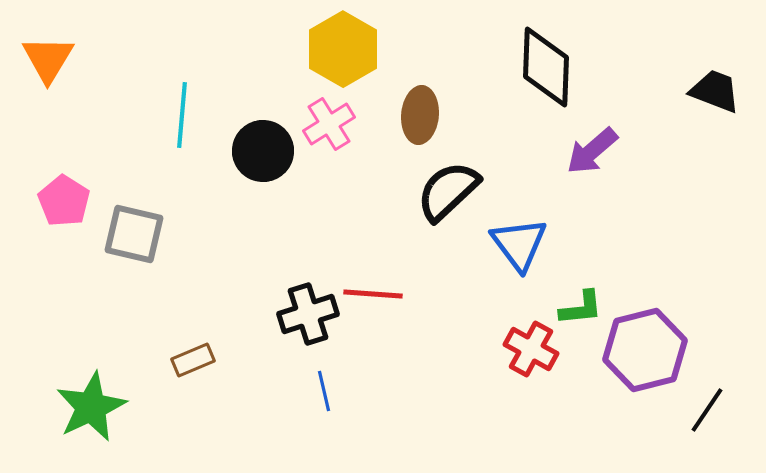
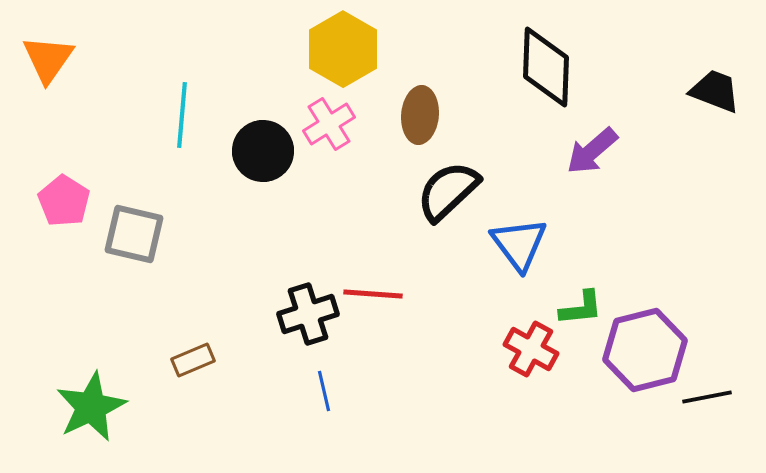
orange triangle: rotated 4 degrees clockwise
black line: moved 13 px up; rotated 45 degrees clockwise
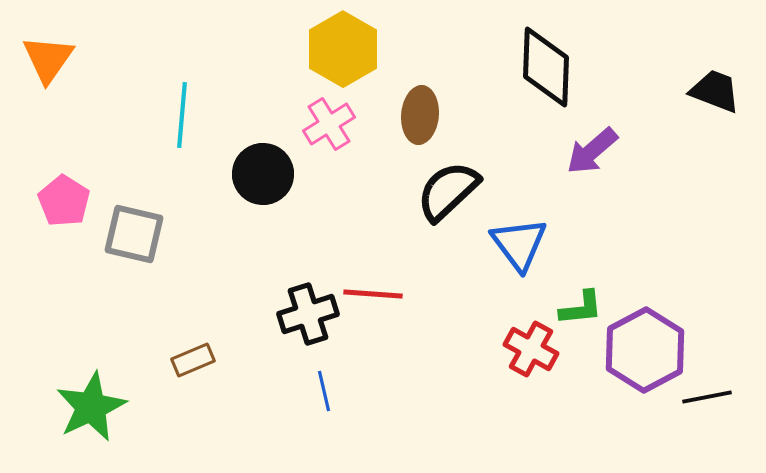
black circle: moved 23 px down
purple hexagon: rotated 14 degrees counterclockwise
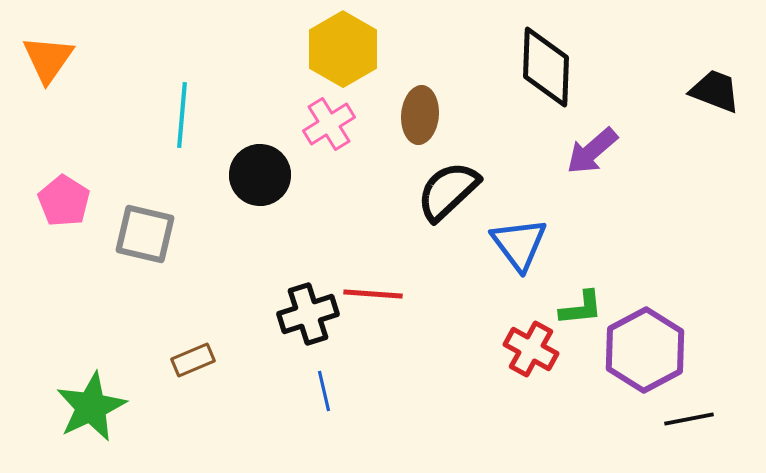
black circle: moved 3 px left, 1 px down
gray square: moved 11 px right
black line: moved 18 px left, 22 px down
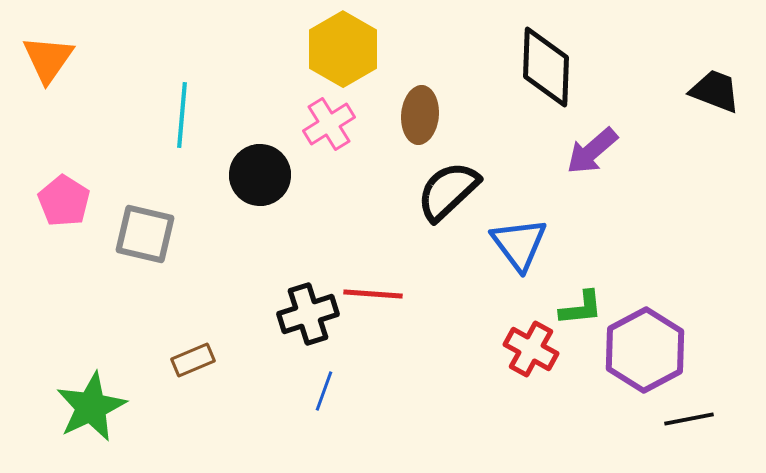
blue line: rotated 33 degrees clockwise
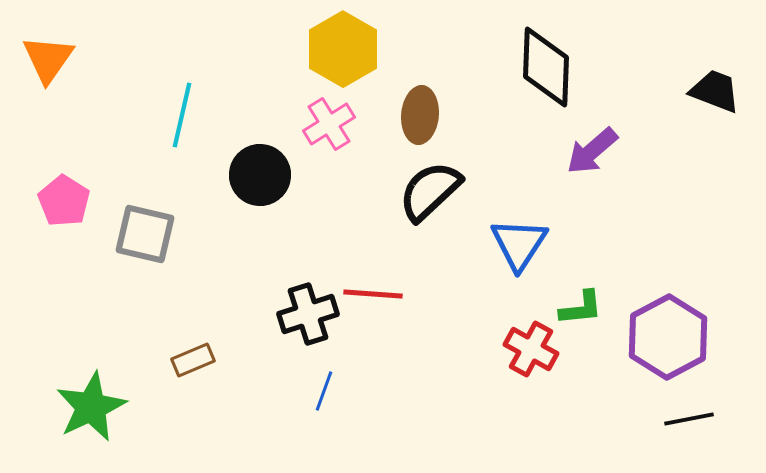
cyan line: rotated 8 degrees clockwise
black semicircle: moved 18 px left
blue triangle: rotated 10 degrees clockwise
purple hexagon: moved 23 px right, 13 px up
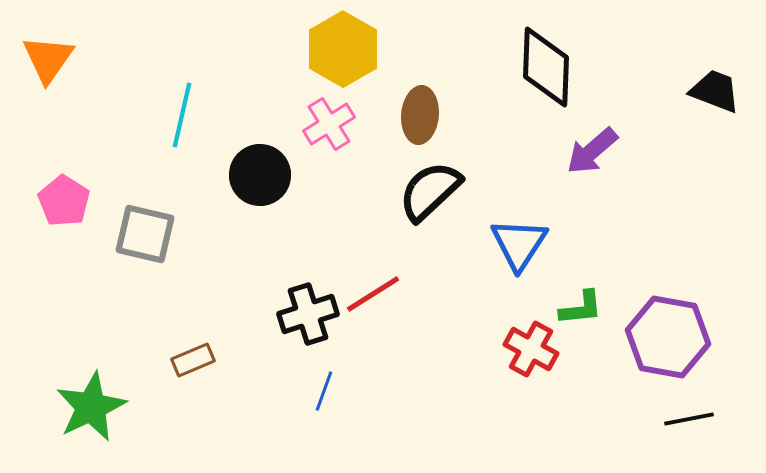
red line: rotated 36 degrees counterclockwise
purple hexagon: rotated 22 degrees counterclockwise
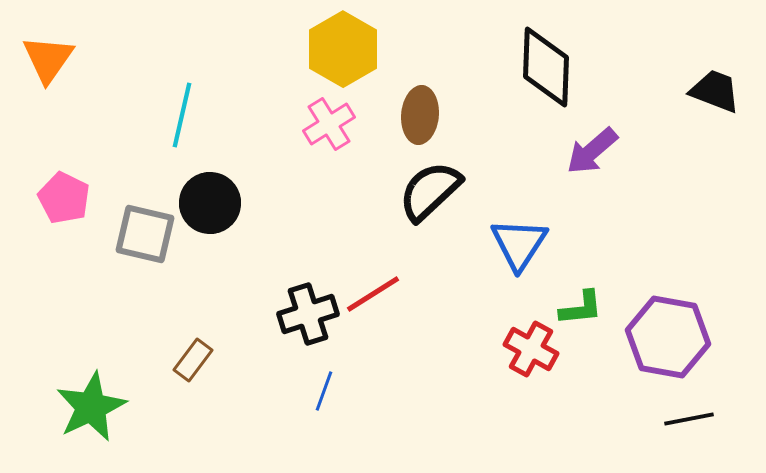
black circle: moved 50 px left, 28 px down
pink pentagon: moved 3 px up; rotated 6 degrees counterclockwise
brown rectangle: rotated 30 degrees counterclockwise
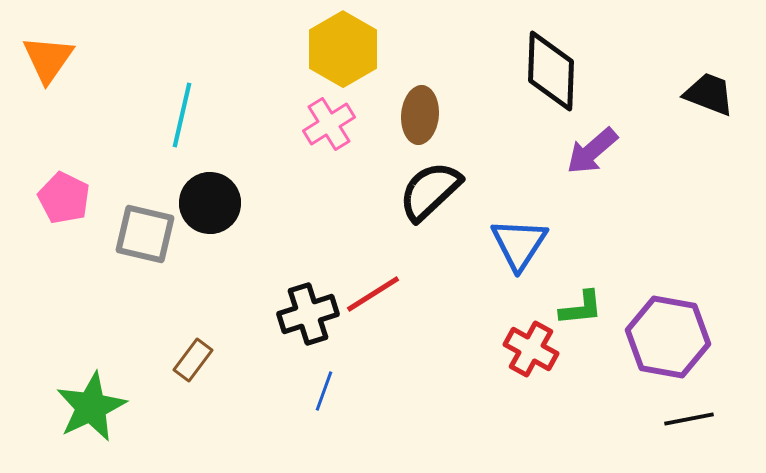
black diamond: moved 5 px right, 4 px down
black trapezoid: moved 6 px left, 3 px down
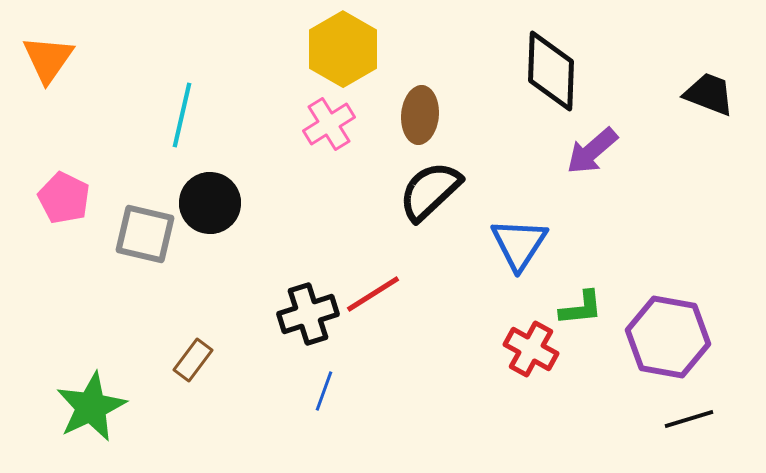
black line: rotated 6 degrees counterclockwise
